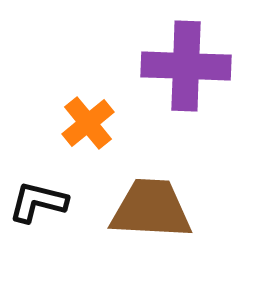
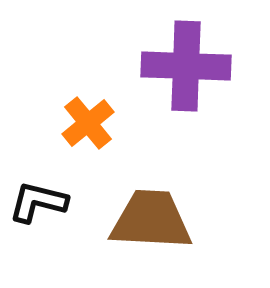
brown trapezoid: moved 11 px down
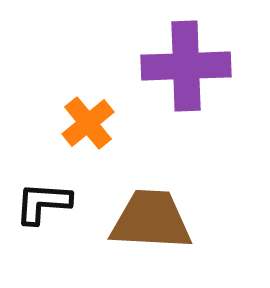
purple cross: rotated 4 degrees counterclockwise
black L-shape: moved 5 px right, 1 px down; rotated 10 degrees counterclockwise
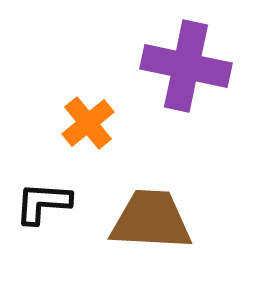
purple cross: rotated 14 degrees clockwise
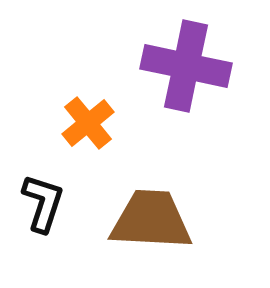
black L-shape: rotated 104 degrees clockwise
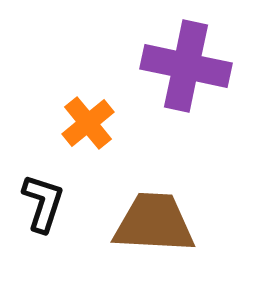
brown trapezoid: moved 3 px right, 3 px down
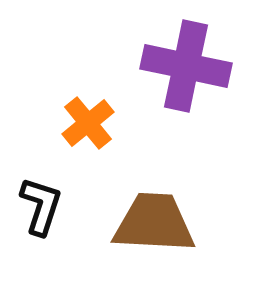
black L-shape: moved 2 px left, 3 px down
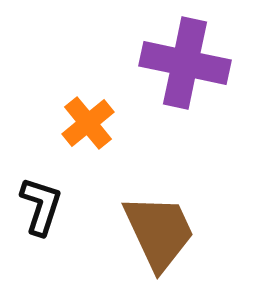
purple cross: moved 1 px left, 3 px up
brown trapezoid: moved 5 px right, 9 px down; rotated 62 degrees clockwise
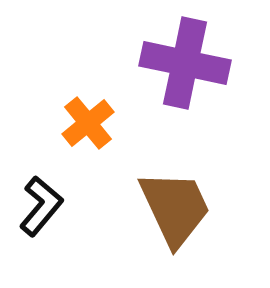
black L-shape: rotated 22 degrees clockwise
brown trapezoid: moved 16 px right, 24 px up
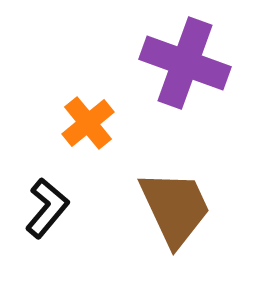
purple cross: rotated 8 degrees clockwise
black L-shape: moved 6 px right, 2 px down
